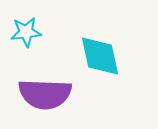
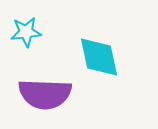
cyan diamond: moved 1 px left, 1 px down
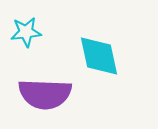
cyan diamond: moved 1 px up
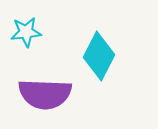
cyan diamond: rotated 39 degrees clockwise
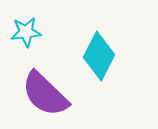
purple semicircle: rotated 42 degrees clockwise
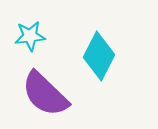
cyan star: moved 4 px right, 4 px down
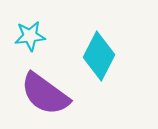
purple semicircle: rotated 8 degrees counterclockwise
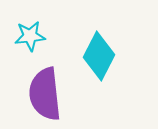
purple semicircle: rotated 48 degrees clockwise
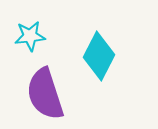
purple semicircle: rotated 12 degrees counterclockwise
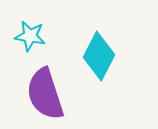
cyan star: rotated 16 degrees clockwise
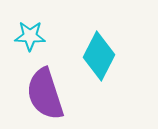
cyan star: rotated 8 degrees counterclockwise
